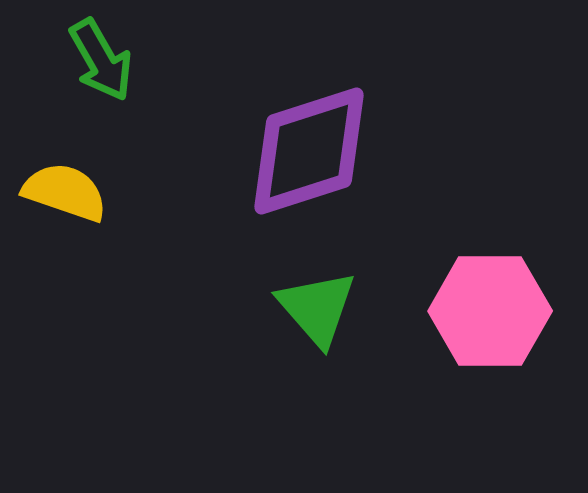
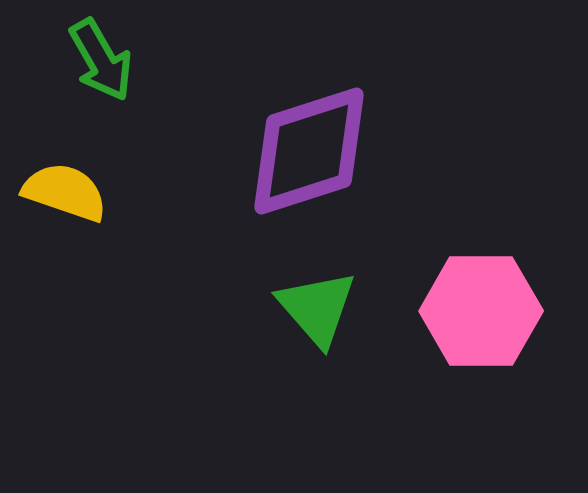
pink hexagon: moved 9 px left
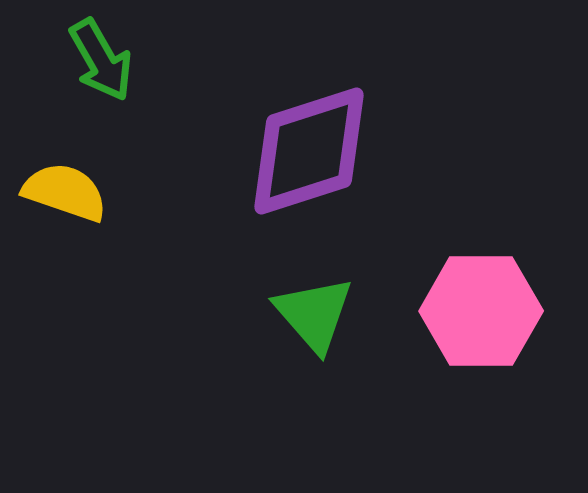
green triangle: moved 3 px left, 6 px down
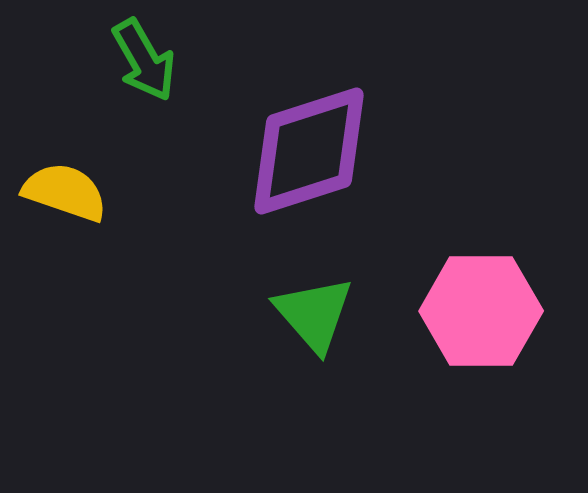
green arrow: moved 43 px right
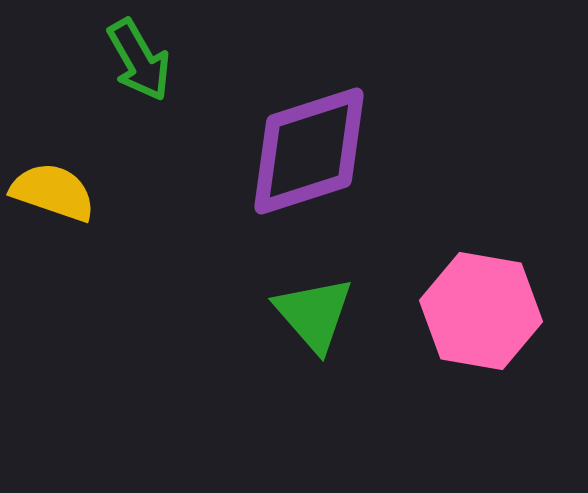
green arrow: moved 5 px left
yellow semicircle: moved 12 px left
pink hexagon: rotated 10 degrees clockwise
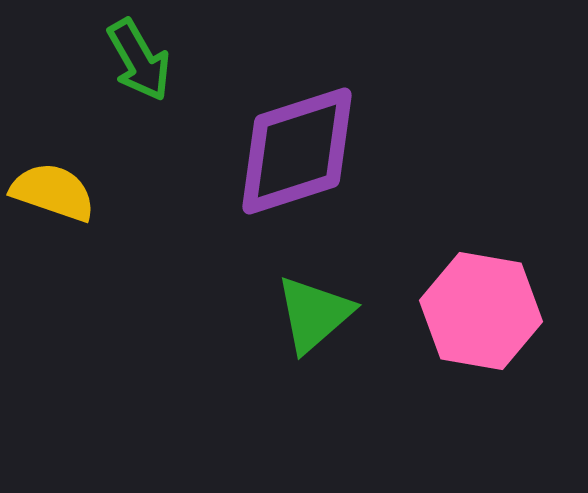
purple diamond: moved 12 px left
green triangle: rotated 30 degrees clockwise
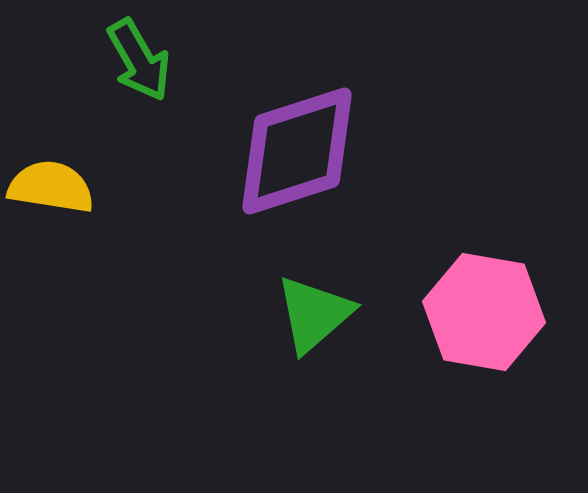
yellow semicircle: moved 2 px left, 5 px up; rotated 10 degrees counterclockwise
pink hexagon: moved 3 px right, 1 px down
